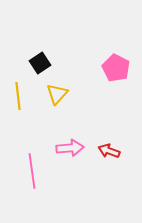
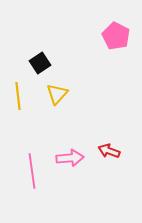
pink pentagon: moved 32 px up
pink arrow: moved 10 px down
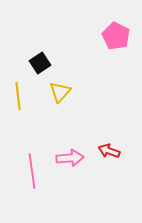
yellow triangle: moved 3 px right, 2 px up
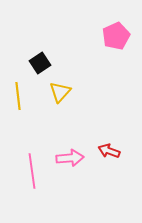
pink pentagon: rotated 20 degrees clockwise
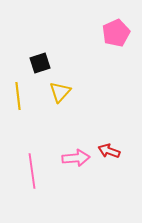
pink pentagon: moved 3 px up
black square: rotated 15 degrees clockwise
pink arrow: moved 6 px right
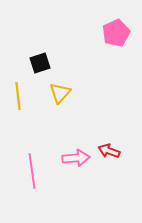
yellow triangle: moved 1 px down
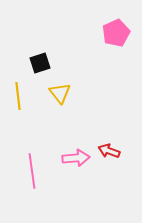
yellow triangle: rotated 20 degrees counterclockwise
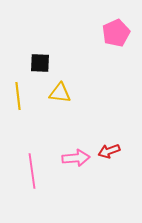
black square: rotated 20 degrees clockwise
yellow triangle: rotated 45 degrees counterclockwise
red arrow: rotated 40 degrees counterclockwise
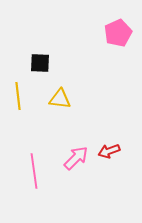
pink pentagon: moved 2 px right
yellow triangle: moved 6 px down
pink arrow: rotated 40 degrees counterclockwise
pink line: moved 2 px right
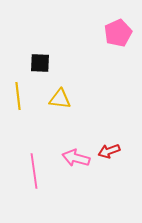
pink arrow: rotated 120 degrees counterclockwise
